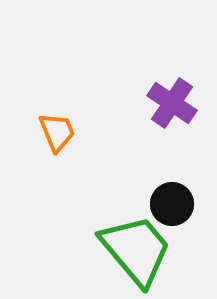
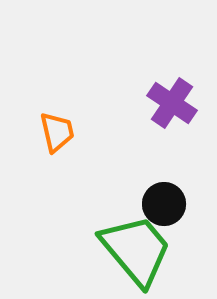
orange trapezoid: rotated 9 degrees clockwise
black circle: moved 8 px left
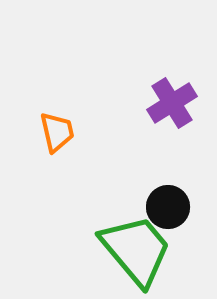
purple cross: rotated 24 degrees clockwise
black circle: moved 4 px right, 3 px down
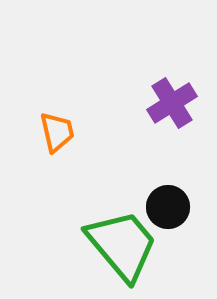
green trapezoid: moved 14 px left, 5 px up
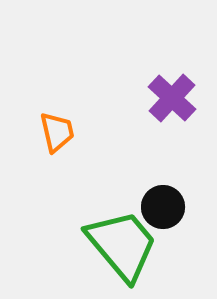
purple cross: moved 5 px up; rotated 15 degrees counterclockwise
black circle: moved 5 px left
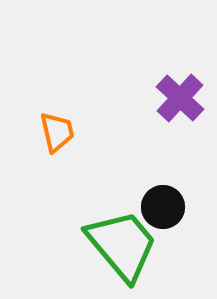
purple cross: moved 8 px right
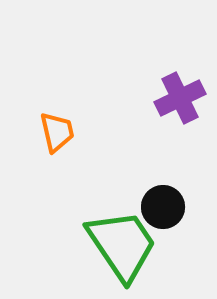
purple cross: rotated 21 degrees clockwise
green trapezoid: rotated 6 degrees clockwise
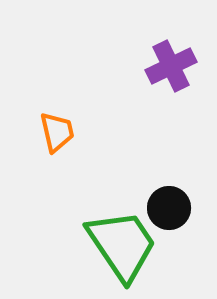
purple cross: moved 9 px left, 32 px up
black circle: moved 6 px right, 1 px down
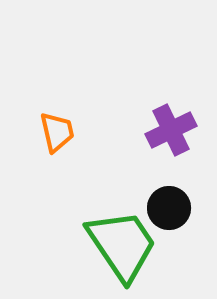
purple cross: moved 64 px down
